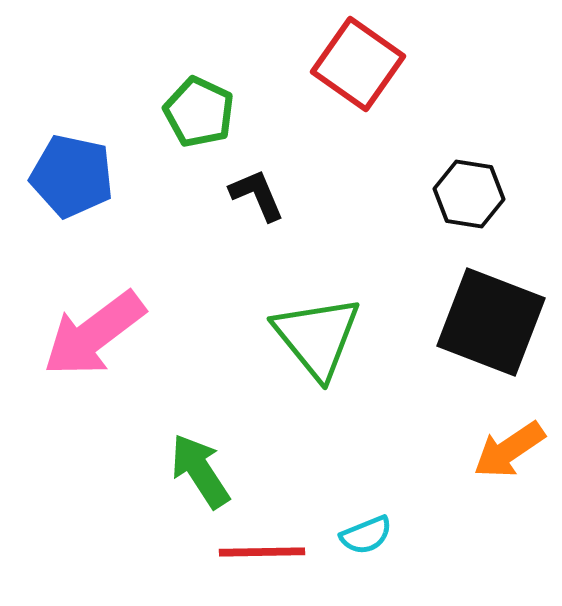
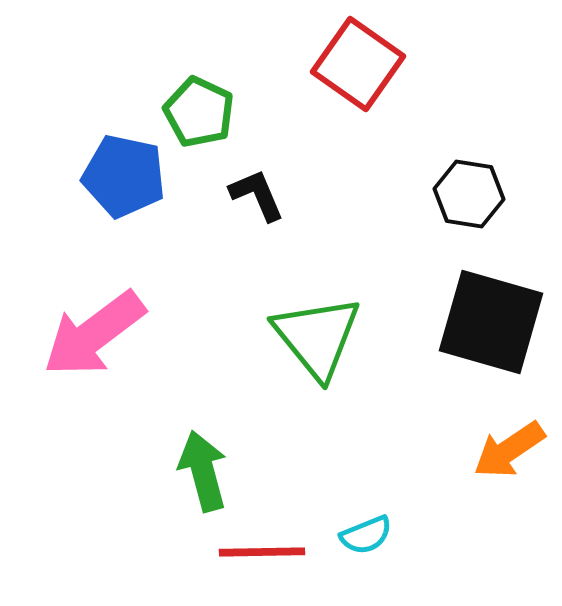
blue pentagon: moved 52 px right
black square: rotated 5 degrees counterclockwise
green arrow: moved 3 px right; rotated 18 degrees clockwise
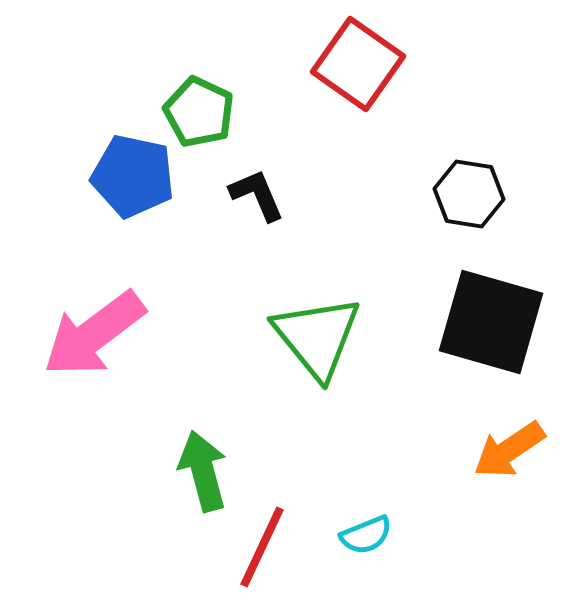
blue pentagon: moved 9 px right
red line: moved 5 px up; rotated 64 degrees counterclockwise
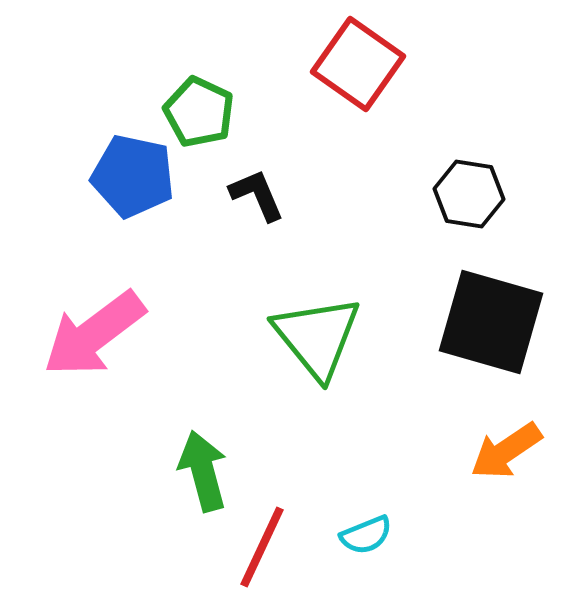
orange arrow: moved 3 px left, 1 px down
